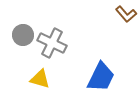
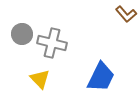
gray circle: moved 1 px left, 1 px up
gray cross: rotated 12 degrees counterclockwise
yellow triangle: rotated 30 degrees clockwise
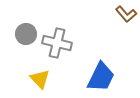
gray circle: moved 4 px right
gray cross: moved 5 px right
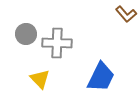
gray cross: rotated 12 degrees counterclockwise
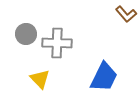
blue trapezoid: moved 3 px right
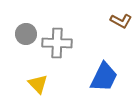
brown L-shape: moved 5 px left, 7 px down; rotated 20 degrees counterclockwise
yellow triangle: moved 2 px left, 5 px down
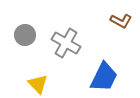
gray circle: moved 1 px left, 1 px down
gray cross: moved 9 px right; rotated 28 degrees clockwise
